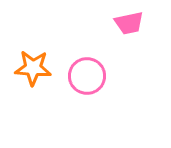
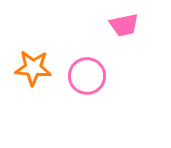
pink trapezoid: moved 5 px left, 2 px down
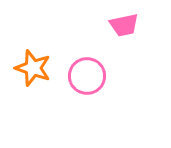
orange star: rotated 15 degrees clockwise
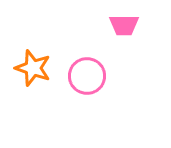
pink trapezoid: rotated 12 degrees clockwise
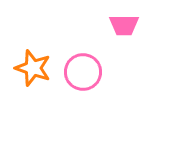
pink circle: moved 4 px left, 4 px up
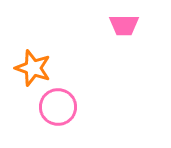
pink circle: moved 25 px left, 35 px down
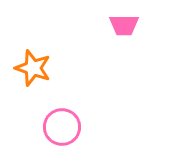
pink circle: moved 4 px right, 20 px down
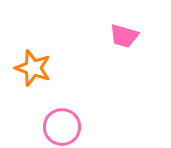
pink trapezoid: moved 11 px down; rotated 16 degrees clockwise
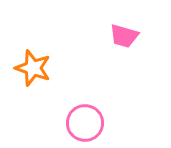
pink circle: moved 23 px right, 4 px up
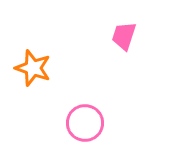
pink trapezoid: rotated 92 degrees clockwise
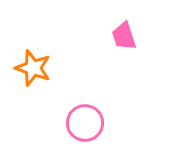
pink trapezoid: rotated 36 degrees counterclockwise
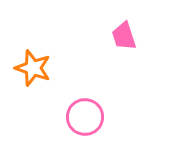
pink circle: moved 6 px up
